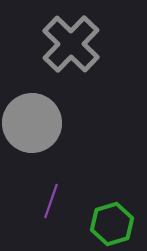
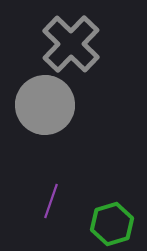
gray circle: moved 13 px right, 18 px up
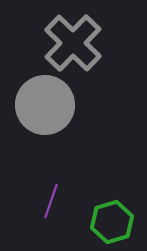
gray cross: moved 2 px right, 1 px up
green hexagon: moved 2 px up
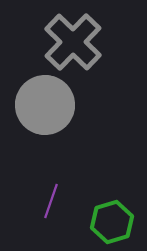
gray cross: moved 1 px up
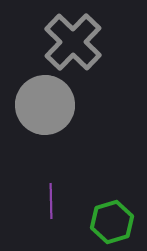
purple line: rotated 20 degrees counterclockwise
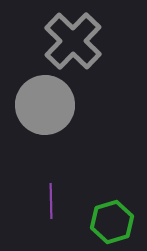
gray cross: moved 1 px up
